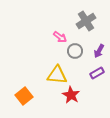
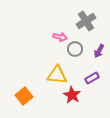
pink arrow: rotated 24 degrees counterclockwise
gray circle: moved 2 px up
purple rectangle: moved 5 px left, 5 px down
red star: moved 1 px right
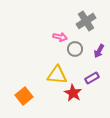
red star: moved 1 px right, 2 px up
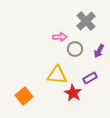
gray cross: rotated 12 degrees counterclockwise
pink arrow: rotated 16 degrees counterclockwise
purple rectangle: moved 2 px left
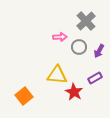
gray circle: moved 4 px right, 2 px up
purple rectangle: moved 5 px right
red star: moved 1 px right, 1 px up
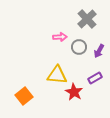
gray cross: moved 1 px right, 2 px up
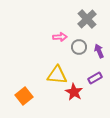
purple arrow: rotated 128 degrees clockwise
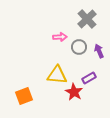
purple rectangle: moved 6 px left
orange square: rotated 18 degrees clockwise
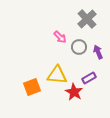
pink arrow: rotated 48 degrees clockwise
purple arrow: moved 1 px left, 1 px down
orange square: moved 8 px right, 9 px up
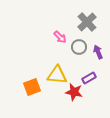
gray cross: moved 3 px down
red star: rotated 18 degrees counterclockwise
